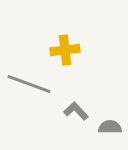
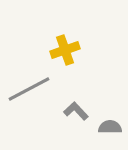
yellow cross: rotated 12 degrees counterclockwise
gray line: moved 5 px down; rotated 48 degrees counterclockwise
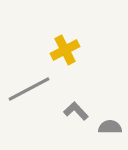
yellow cross: rotated 8 degrees counterclockwise
